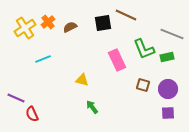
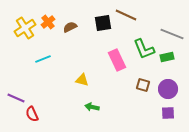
green arrow: rotated 40 degrees counterclockwise
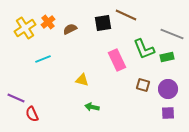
brown semicircle: moved 2 px down
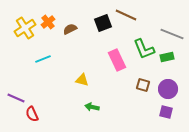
black square: rotated 12 degrees counterclockwise
purple square: moved 2 px left, 1 px up; rotated 16 degrees clockwise
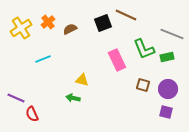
yellow cross: moved 4 px left
green arrow: moved 19 px left, 9 px up
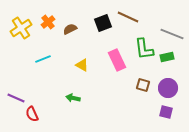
brown line: moved 2 px right, 2 px down
green L-shape: rotated 15 degrees clockwise
yellow triangle: moved 15 px up; rotated 16 degrees clockwise
purple circle: moved 1 px up
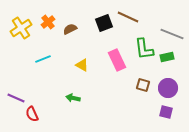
black square: moved 1 px right
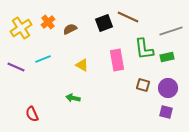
gray line: moved 1 px left, 3 px up; rotated 40 degrees counterclockwise
pink rectangle: rotated 15 degrees clockwise
purple line: moved 31 px up
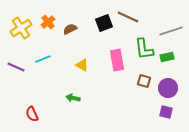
brown square: moved 1 px right, 4 px up
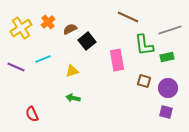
black square: moved 17 px left, 18 px down; rotated 18 degrees counterclockwise
gray line: moved 1 px left, 1 px up
green L-shape: moved 4 px up
yellow triangle: moved 10 px left, 6 px down; rotated 48 degrees counterclockwise
